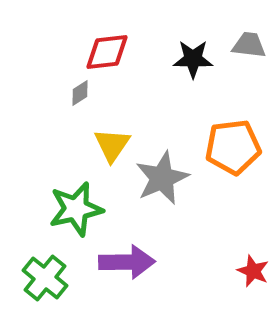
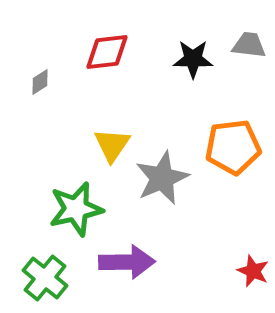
gray diamond: moved 40 px left, 11 px up
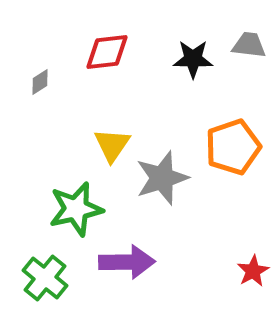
orange pentagon: rotated 12 degrees counterclockwise
gray star: rotated 6 degrees clockwise
red star: rotated 20 degrees clockwise
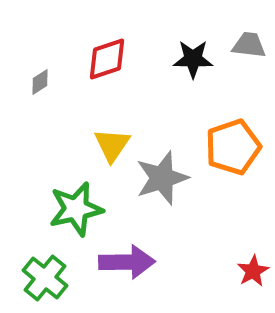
red diamond: moved 7 px down; rotated 12 degrees counterclockwise
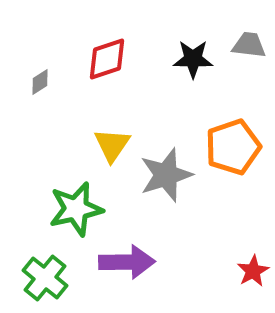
gray star: moved 4 px right, 3 px up
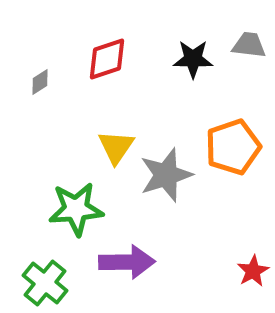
yellow triangle: moved 4 px right, 2 px down
green star: rotated 8 degrees clockwise
green cross: moved 5 px down
